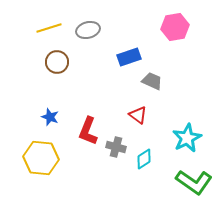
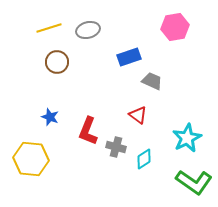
yellow hexagon: moved 10 px left, 1 px down
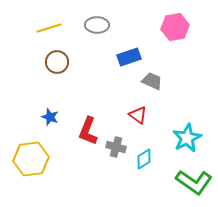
gray ellipse: moved 9 px right, 5 px up; rotated 15 degrees clockwise
yellow hexagon: rotated 12 degrees counterclockwise
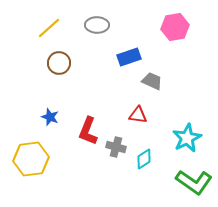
yellow line: rotated 25 degrees counterclockwise
brown circle: moved 2 px right, 1 px down
red triangle: rotated 30 degrees counterclockwise
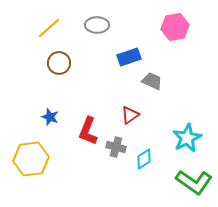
red triangle: moved 8 px left; rotated 42 degrees counterclockwise
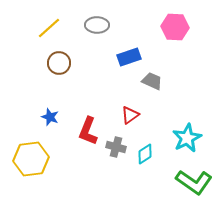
pink hexagon: rotated 12 degrees clockwise
cyan diamond: moved 1 px right, 5 px up
